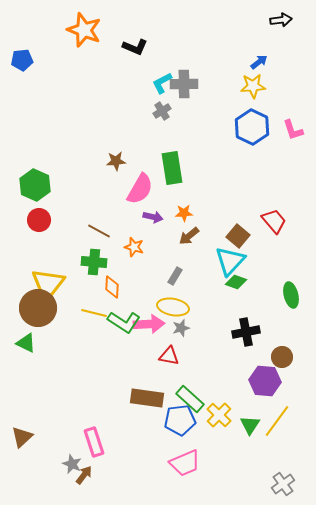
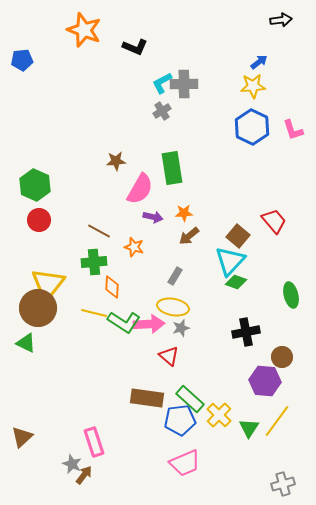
green cross at (94, 262): rotated 10 degrees counterclockwise
red triangle at (169, 356): rotated 30 degrees clockwise
green triangle at (250, 425): moved 1 px left, 3 px down
gray cross at (283, 484): rotated 20 degrees clockwise
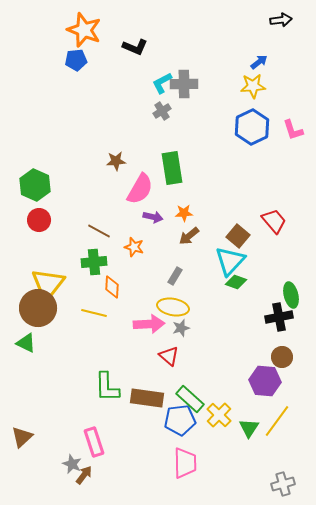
blue pentagon at (22, 60): moved 54 px right
blue hexagon at (252, 127): rotated 8 degrees clockwise
green L-shape at (124, 322): moved 17 px left, 65 px down; rotated 56 degrees clockwise
black cross at (246, 332): moved 33 px right, 15 px up
pink trapezoid at (185, 463): rotated 68 degrees counterclockwise
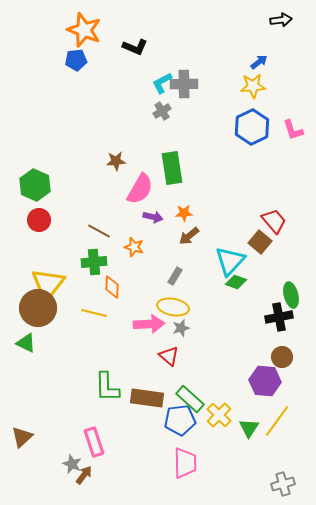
brown square at (238, 236): moved 22 px right, 6 px down
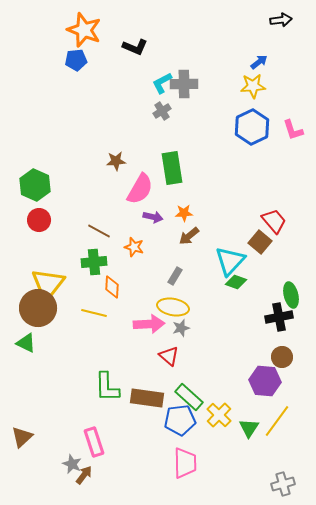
green rectangle at (190, 399): moved 1 px left, 2 px up
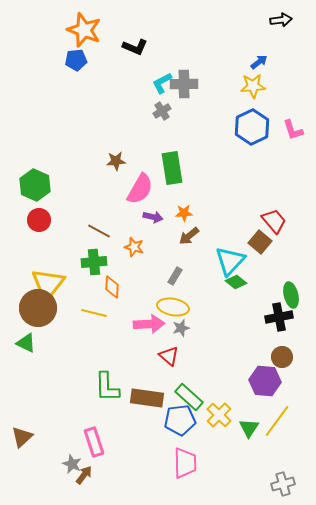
green diamond at (236, 282): rotated 20 degrees clockwise
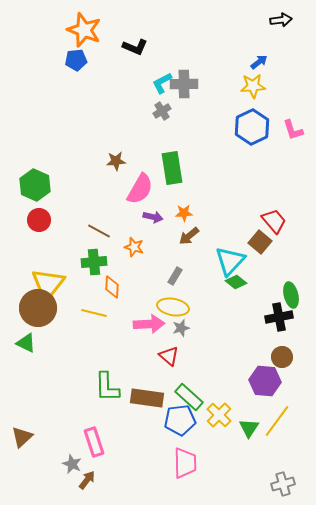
brown arrow at (84, 475): moved 3 px right, 5 px down
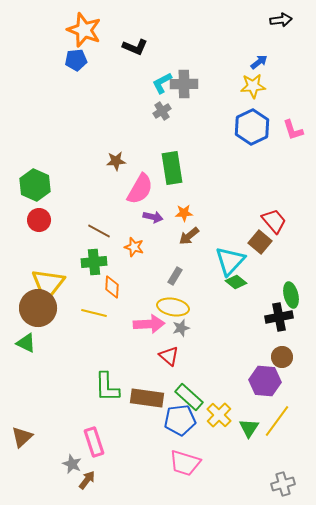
pink trapezoid at (185, 463): rotated 108 degrees clockwise
